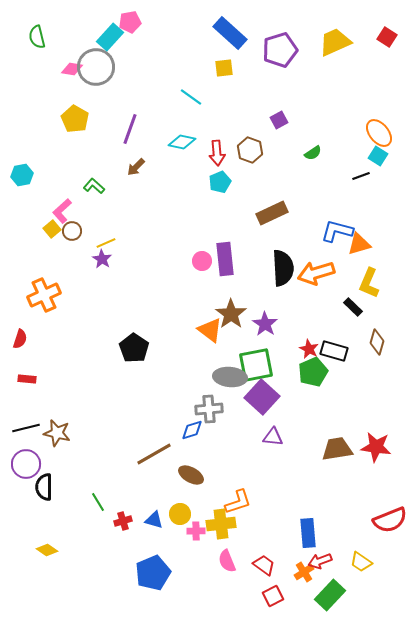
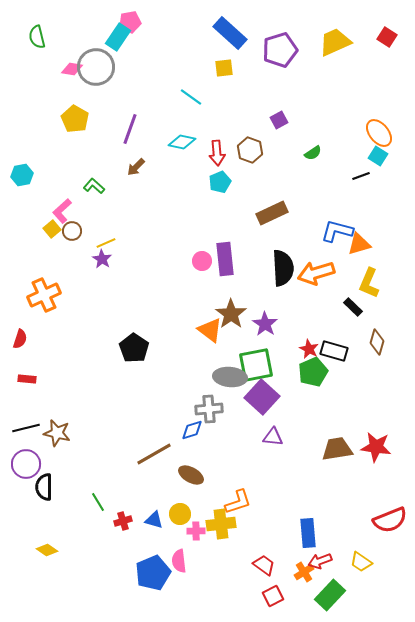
cyan rectangle at (110, 37): moved 8 px right; rotated 8 degrees counterclockwise
pink semicircle at (227, 561): moved 48 px left; rotated 15 degrees clockwise
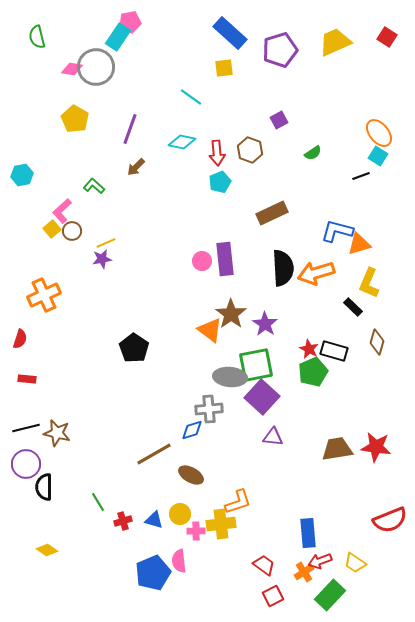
purple star at (102, 259): rotated 30 degrees clockwise
yellow trapezoid at (361, 562): moved 6 px left, 1 px down
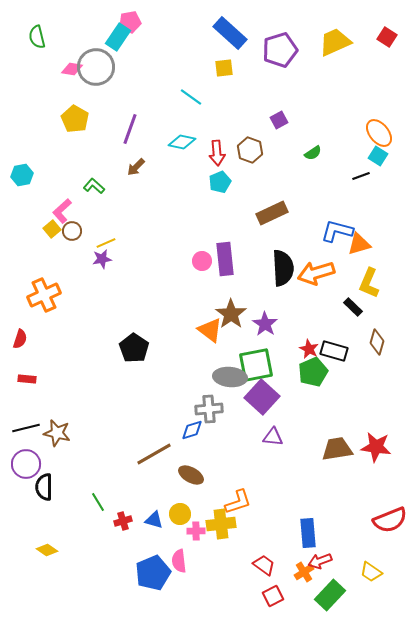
yellow trapezoid at (355, 563): moved 16 px right, 9 px down
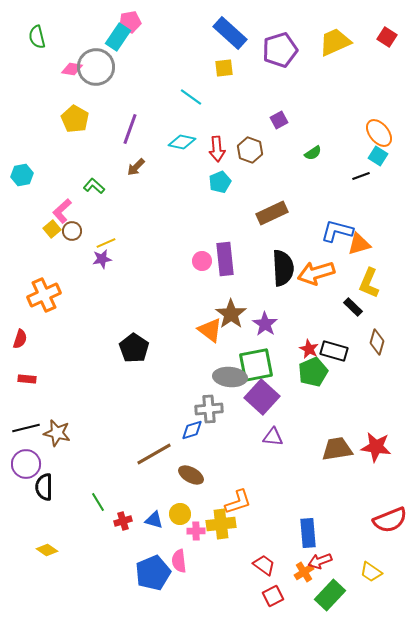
red arrow at (217, 153): moved 4 px up
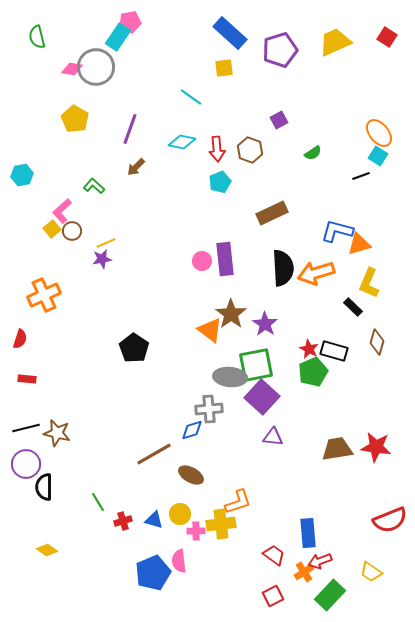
red trapezoid at (264, 565): moved 10 px right, 10 px up
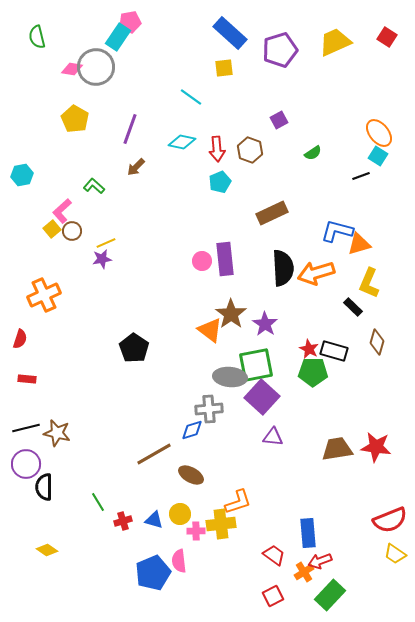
green pentagon at (313, 372): rotated 24 degrees clockwise
yellow trapezoid at (371, 572): moved 24 px right, 18 px up
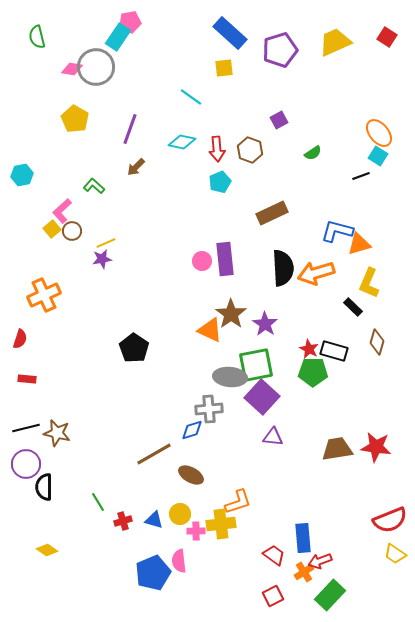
orange triangle at (210, 330): rotated 12 degrees counterclockwise
blue rectangle at (308, 533): moved 5 px left, 5 px down
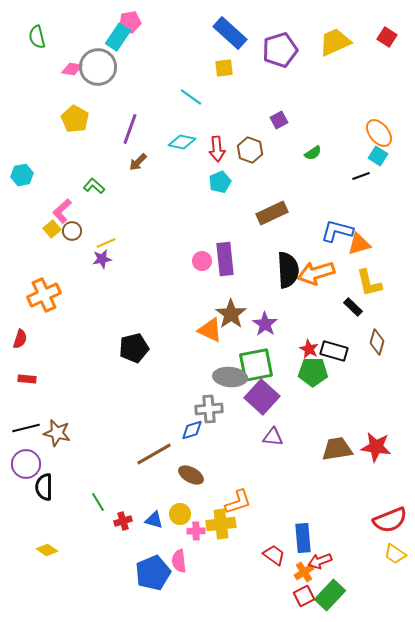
gray circle at (96, 67): moved 2 px right
brown arrow at (136, 167): moved 2 px right, 5 px up
black semicircle at (283, 268): moved 5 px right, 2 px down
yellow L-shape at (369, 283): rotated 36 degrees counterclockwise
black pentagon at (134, 348): rotated 24 degrees clockwise
red square at (273, 596): moved 31 px right
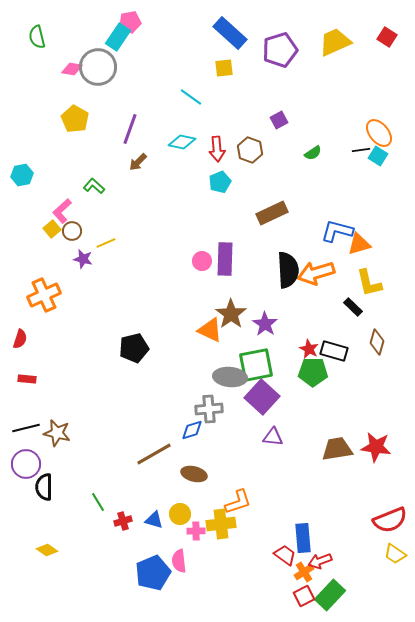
black line at (361, 176): moved 26 px up; rotated 12 degrees clockwise
purple star at (102, 259): moved 19 px left; rotated 24 degrees clockwise
purple rectangle at (225, 259): rotated 8 degrees clockwise
brown ellipse at (191, 475): moved 3 px right, 1 px up; rotated 15 degrees counterclockwise
red trapezoid at (274, 555): moved 11 px right
